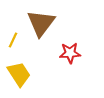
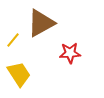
brown triangle: rotated 24 degrees clockwise
yellow line: rotated 14 degrees clockwise
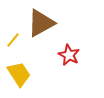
red star: moved 1 px left, 2 px down; rotated 30 degrees clockwise
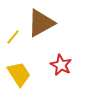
yellow line: moved 3 px up
red star: moved 8 px left, 10 px down
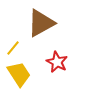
yellow line: moved 11 px down
red star: moved 4 px left, 3 px up
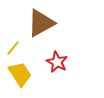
yellow trapezoid: moved 1 px right
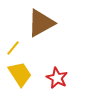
red star: moved 16 px down
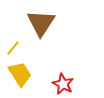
brown triangle: rotated 28 degrees counterclockwise
red star: moved 6 px right, 6 px down
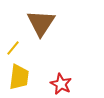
yellow trapezoid: moved 1 px left, 3 px down; rotated 40 degrees clockwise
red star: moved 2 px left
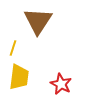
brown triangle: moved 3 px left, 2 px up
yellow line: rotated 21 degrees counterclockwise
